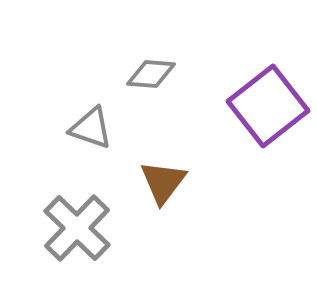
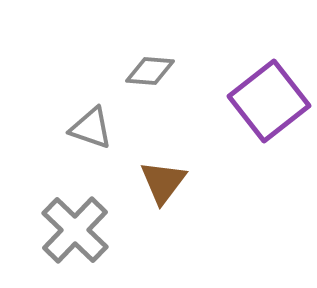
gray diamond: moved 1 px left, 3 px up
purple square: moved 1 px right, 5 px up
gray cross: moved 2 px left, 2 px down
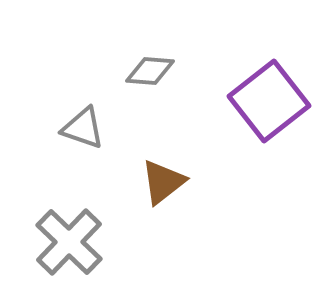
gray triangle: moved 8 px left
brown triangle: rotated 15 degrees clockwise
gray cross: moved 6 px left, 12 px down
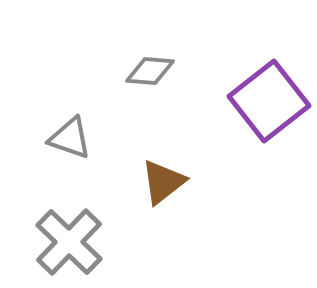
gray triangle: moved 13 px left, 10 px down
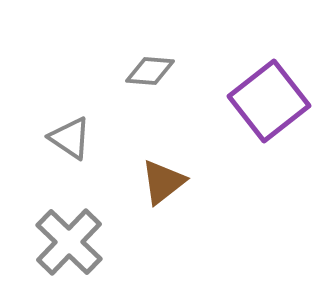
gray triangle: rotated 15 degrees clockwise
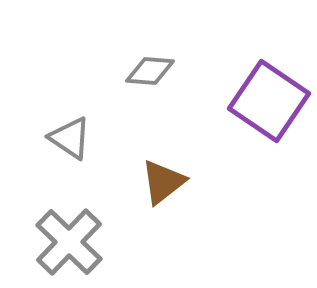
purple square: rotated 18 degrees counterclockwise
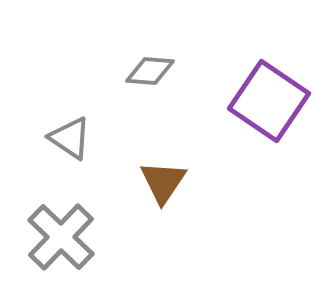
brown triangle: rotated 18 degrees counterclockwise
gray cross: moved 8 px left, 5 px up
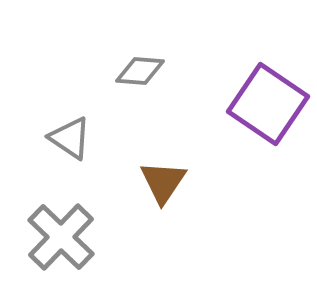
gray diamond: moved 10 px left
purple square: moved 1 px left, 3 px down
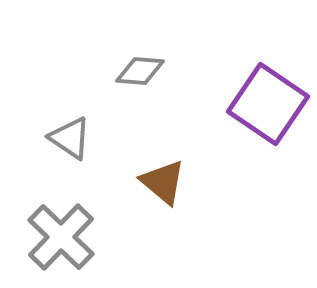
brown triangle: rotated 24 degrees counterclockwise
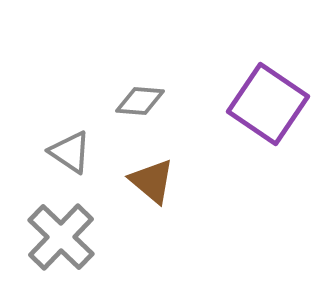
gray diamond: moved 30 px down
gray triangle: moved 14 px down
brown triangle: moved 11 px left, 1 px up
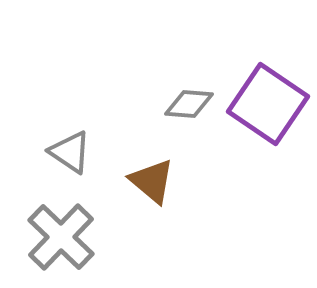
gray diamond: moved 49 px right, 3 px down
